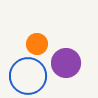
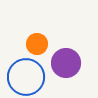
blue circle: moved 2 px left, 1 px down
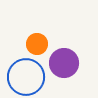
purple circle: moved 2 px left
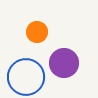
orange circle: moved 12 px up
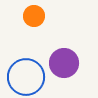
orange circle: moved 3 px left, 16 px up
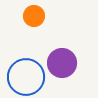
purple circle: moved 2 px left
